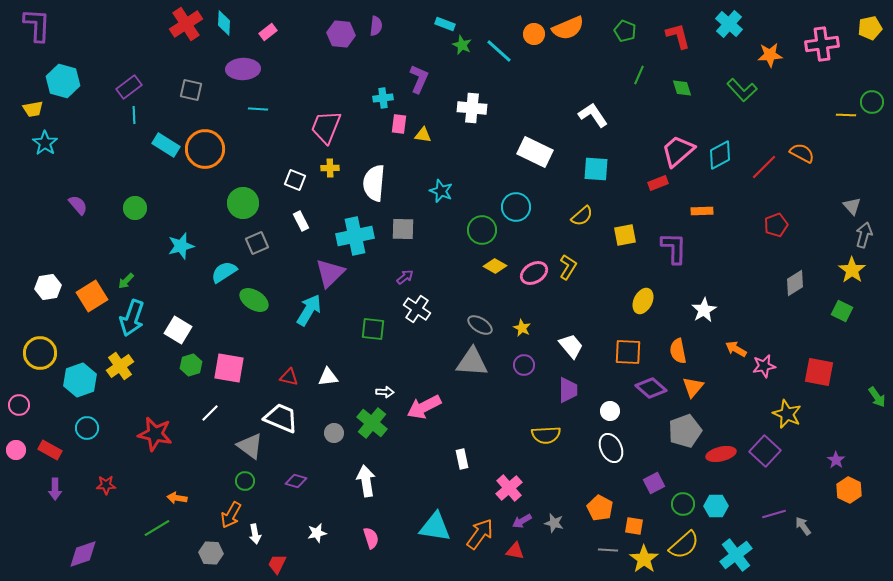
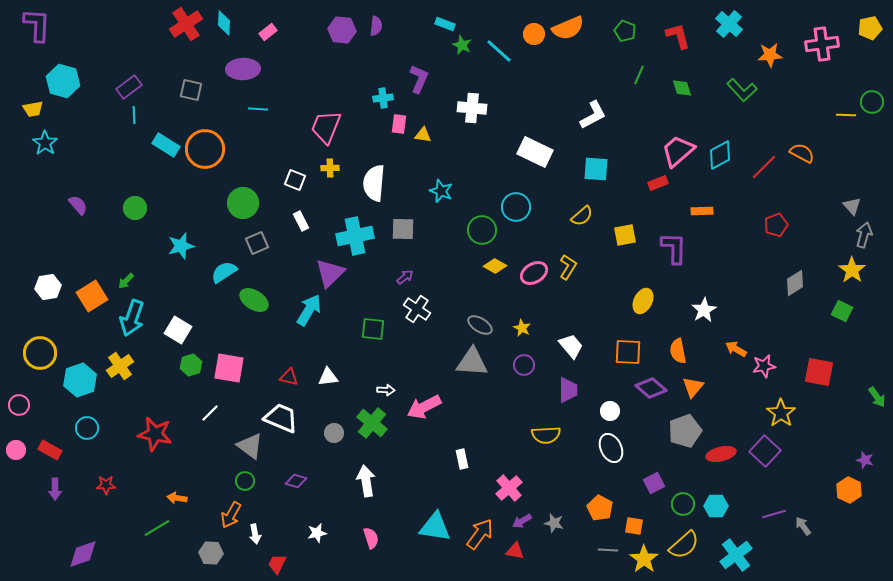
purple hexagon at (341, 34): moved 1 px right, 4 px up
white L-shape at (593, 115): rotated 96 degrees clockwise
white arrow at (385, 392): moved 1 px right, 2 px up
yellow star at (787, 414): moved 6 px left, 1 px up; rotated 12 degrees clockwise
purple star at (836, 460): moved 29 px right; rotated 18 degrees counterclockwise
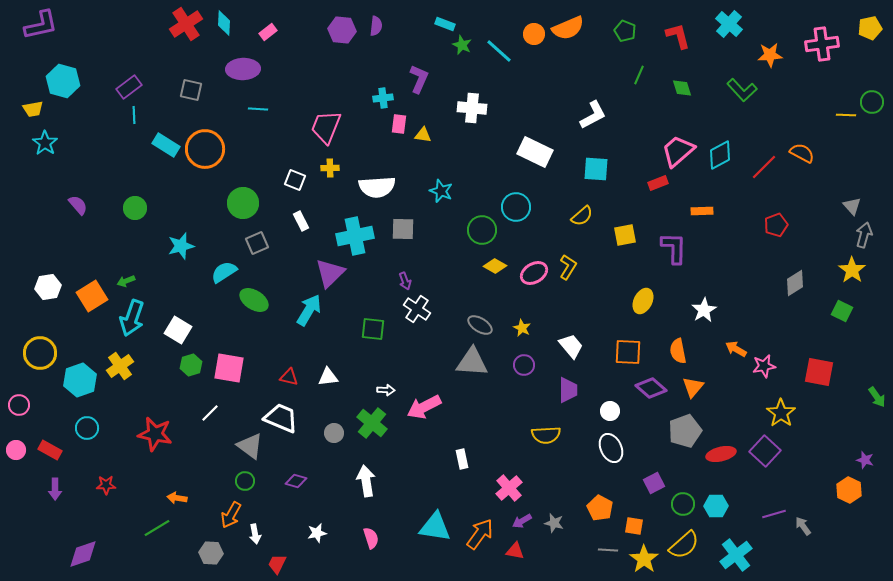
purple L-shape at (37, 25): moved 4 px right; rotated 75 degrees clockwise
white semicircle at (374, 183): moved 3 px right, 4 px down; rotated 99 degrees counterclockwise
purple arrow at (405, 277): moved 4 px down; rotated 108 degrees clockwise
green arrow at (126, 281): rotated 24 degrees clockwise
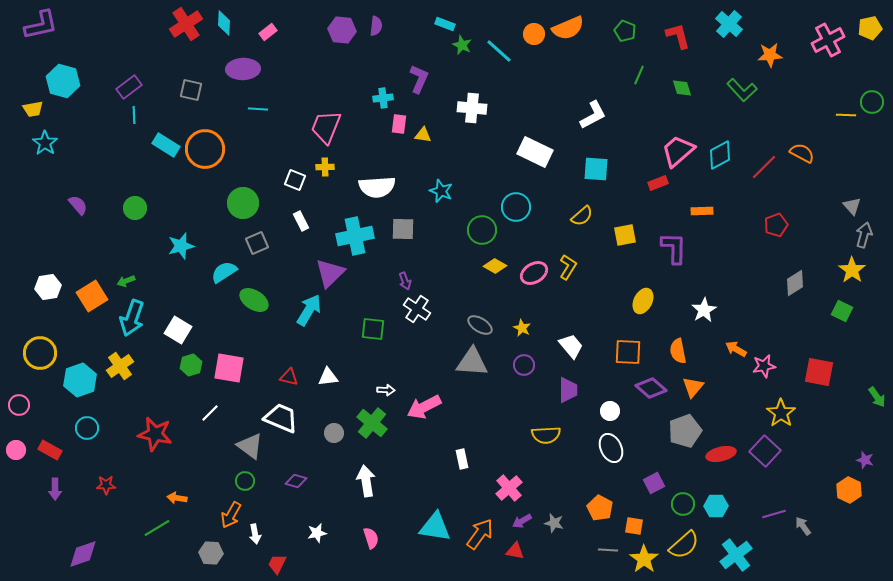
pink cross at (822, 44): moved 6 px right, 4 px up; rotated 20 degrees counterclockwise
yellow cross at (330, 168): moved 5 px left, 1 px up
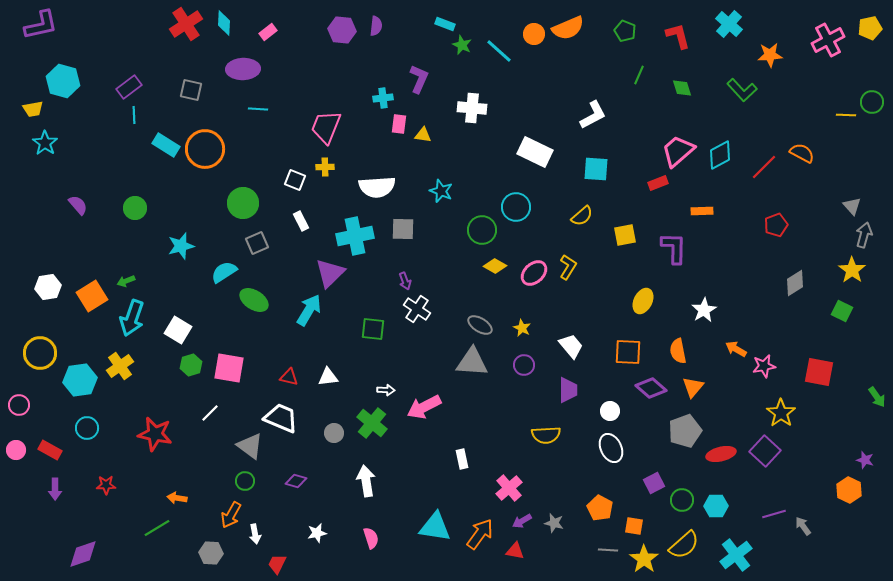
pink ellipse at (534, 273): rotated 12 degrees counterclockwise
cyan hexagon at (80, 380): rotated 12 degrees clockwise
green circle at (683, 504): moved 1 px left, 4 px up
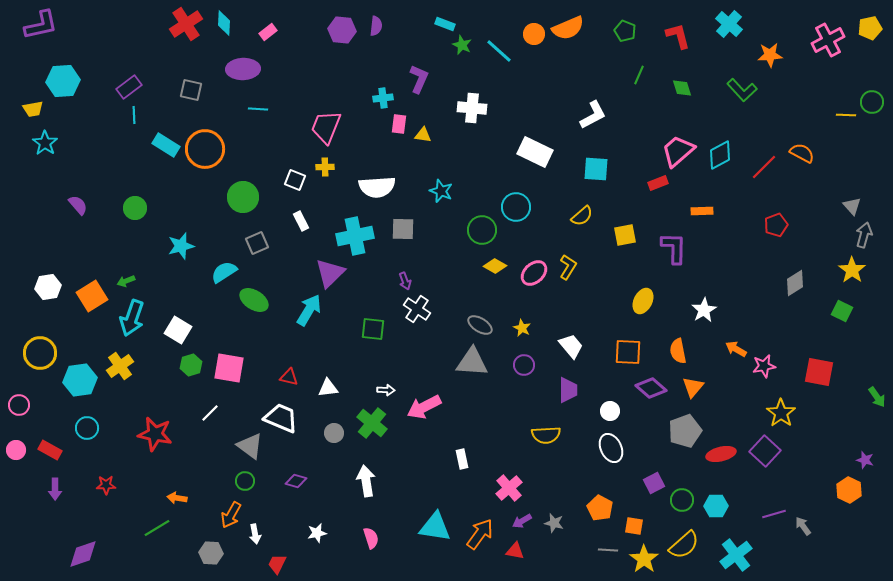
cyan hexagon at (63, 81): rotated 20 degrees counterclockwise
green circle at (243, 203): moved 6 px up
white triangle at (328, 377): moved 11 px down
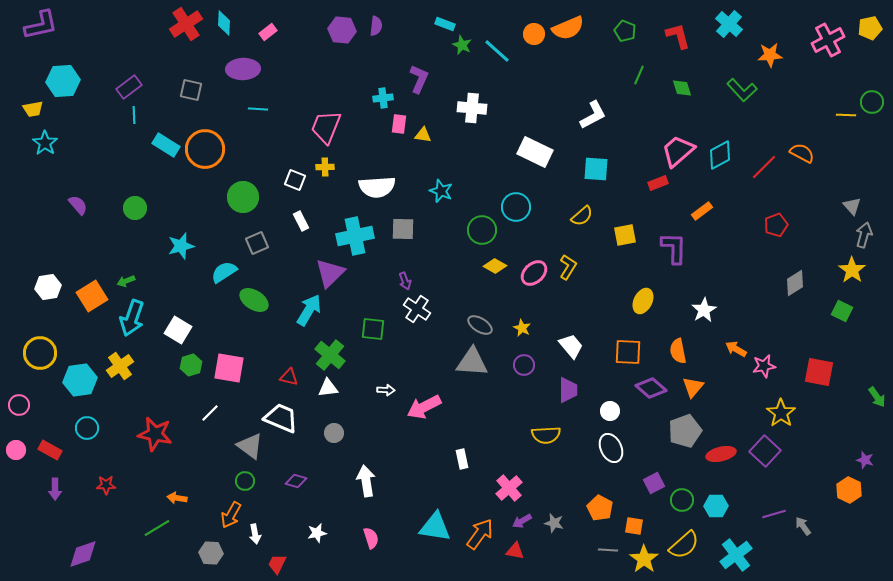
cyan line at (499, 51): moved 2 px left
orange rectangle at (702, 211): rotated 35 degrees counterclockwise
green cross at (372, 423): moved 42 px left, 68 px up
